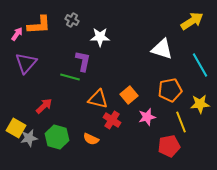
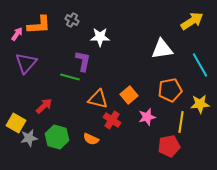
white triangle: rotated 25 degrees counterclockwise
yellow line: rotated 30 degrees clockwise
yellow square: moved 5 px up
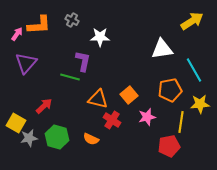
cyan line: moved 6 px left, 5 px down
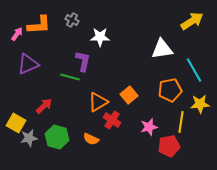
purple triangle: moved 2 px right, 1 px down; rotated 25 degrees clockwise
orange triangle: moved 3 px down; rotated 45 degrees counterclockwise
pink star: moved 2 px right, 10 px down
